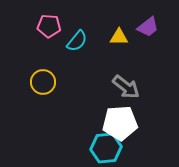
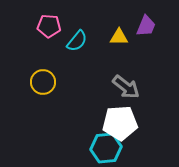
purple trapezoid: moved 2 px left, 1 px up; rotated 30 degrees counterclockwise
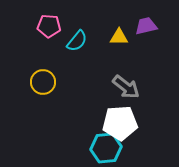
purple trapezoid: rotated 125 degrees counterclockwise
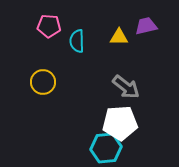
cyan semicircle: rotated 140 degrees clockwise
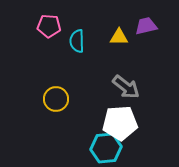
yellow circle: moved 13 px right, 17 px down
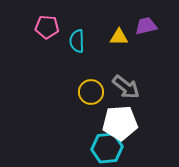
pink pentagon: moved 2 px left, 1 px down
yellow circle: moved 35 px right, 7 px up
cyan hexagon: moved 1 px right
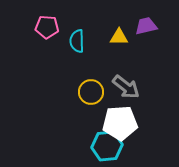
cyan hexagon: moved 2 px up
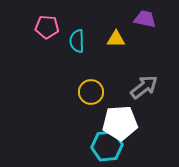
purple trapezoid: moved 1 px left, 7 px up; rotated 25 degrees clockwise
yellow triangle: moved 3 px left, 2 px down
gray arrow: moved 18 px right; rotated 76 degrees counterclockwise
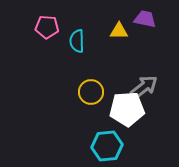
yellow triangle: moved 3 px right, 8 px up
white pentagon: moved 7 px right, 14 px up
